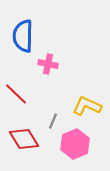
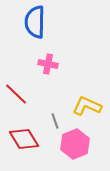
blue semicircle: moved 12 px right, 14 px up
gray line: moved 2 px right; rotated 42 degrees counterclockwise
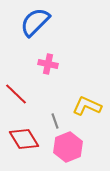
blue semicircle: rotated 44 degrees clockwise
pink hexagon: moved 7 px left, 3 px down
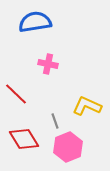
blue semicircle: rotated 36 degrees clockwise
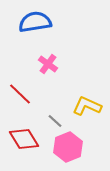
pink cross: rotated 24 degrees clockwise
red line: moved 4 px right
gray line: rotated 28 degrees counterclockwise
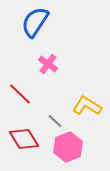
blue semicircle: rotated 48 degrees counterclockwise
yellow L-shape: rotated 8 degrees clockwise
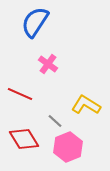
red line: rotated 20 degrees counterclockwise
yellow L-shape: moved 1 px left, 1 px up
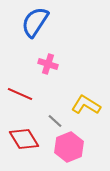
pink cross: rotated 18 degrees counterclockwise
pink hexagon: moved 1 px right
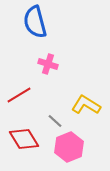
blue semicircle: rotated 48 degrees counterclockwise
red line: moved 1 px left, 1 px down; rotated 55 degrees counterclockwise
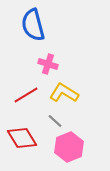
blue semicircle: moved 2 px left, 3 px down
red line: moved 7 px right
yellow L-shape: moved 22 px left, 12 px up
red diamond: moved 2 px left, 1 px up
